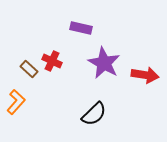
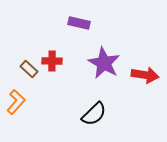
purple rectangle: moved 2 px left, 5 px up
red cross: rotated 24 degrees counterclockwise
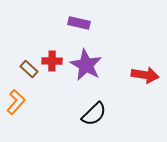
purple star: moved 18 px left, 2 px down
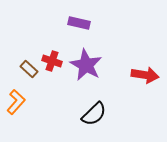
red cross: rotated 18 degrees clockwise
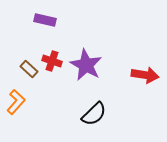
purple rectangle: moved 34 px left, 3 px up
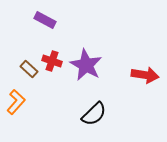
purple rectangle: rotated 15 degrees clockwise
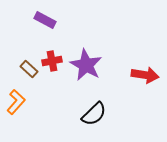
red cross: rotated 30 degrees counterclockwise
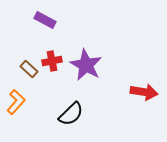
red arrow: moved 1 px left, 17 px down
black semicircle: moved 23 px left
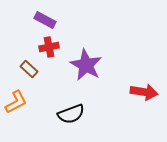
red cross: moved 3 px left, 14 px up
orange L-shape: rotated 20 degrees clockwise
black semicircle: rotated 24 degrees clockwise
